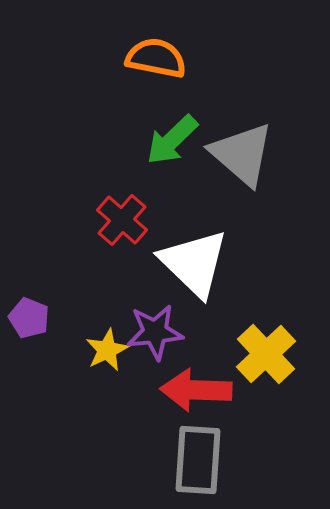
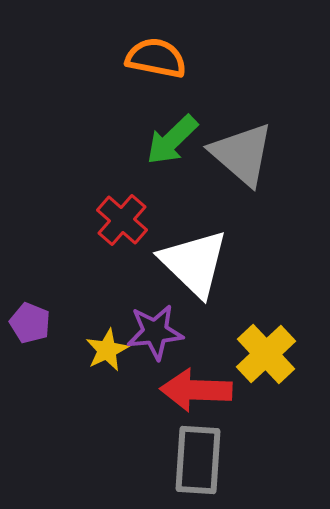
purple pentagon: moved 1 px right, 5 px down
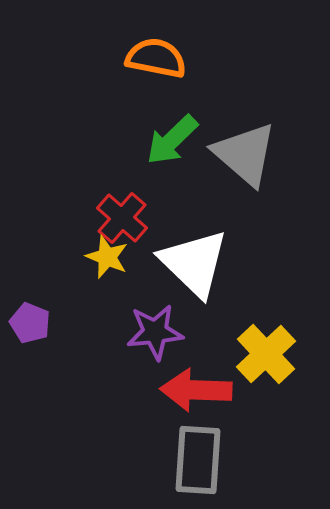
gray triangle: moved 3 px right
red cross: moved 2 px up
yellow star: moved 93 px up; rotated 24 degrees counterclockwise
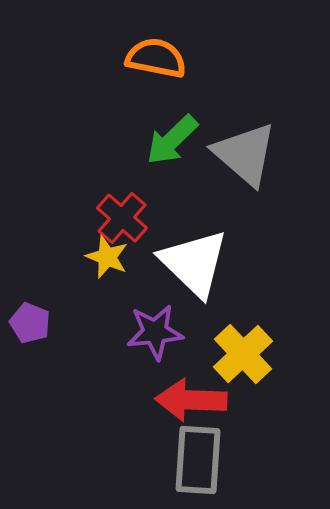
yellow cross: moved 23 px left
red arrow: moved 5 px left, 10 px down
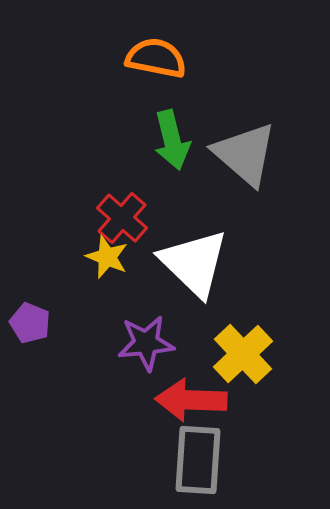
green arrow: rotated 60 degrees counterclockwise
purple star: moved 9 px left, 11 px down
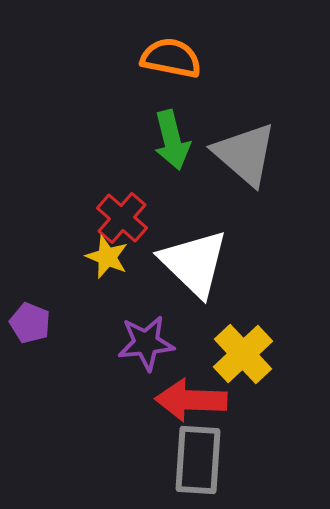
orange semicircle: moved 15 px right
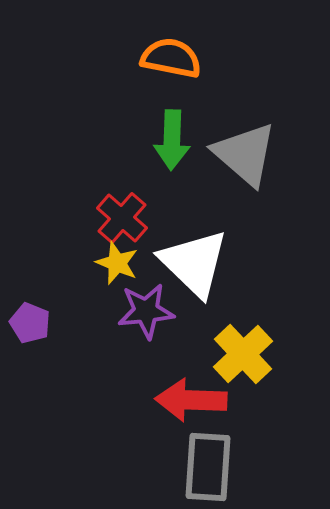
green arrow: rotated 16 degrees clockwise
yellow star: moved 10 px right, 6 px down
purple star: moved 32 px up
gray rectangle: moved 10 px right, 7 px down
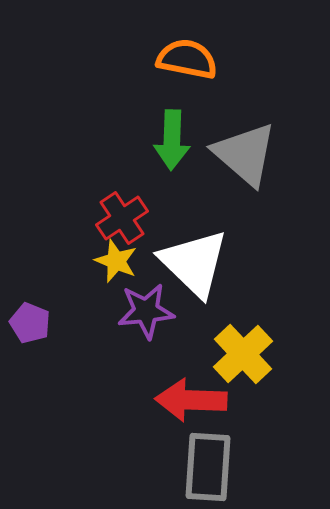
orange semicircle: moved 16 px right, 1 px down
red cross: rotated 15 degrees clockwise
yellow star: moved 1 px left, 2 px up
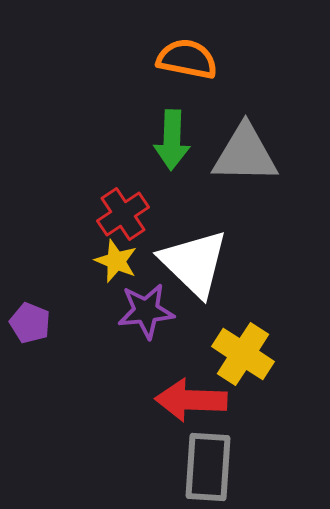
gray triangle: rotated 40 degrees counterclockwise
red cross: moved 1 px right, 4 px up
yellow cross: rotated 14 degrees counterclockwise
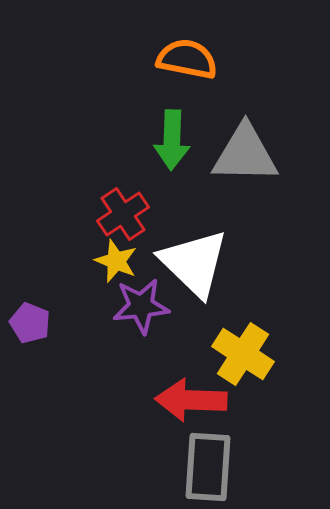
purple star: moved 5 px left, 5 px up
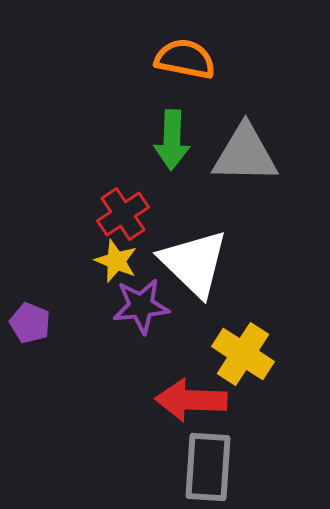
orange semicircle: moved 2 px left
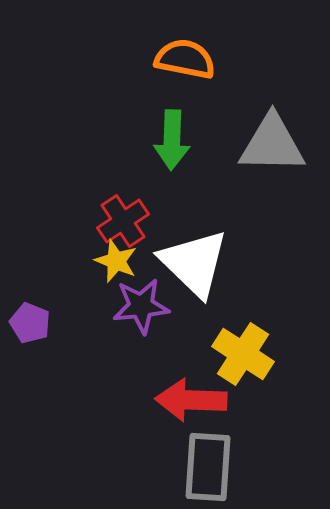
gray triangle: moved 27 px right, 10 px up
red cross: moved 7 px down
